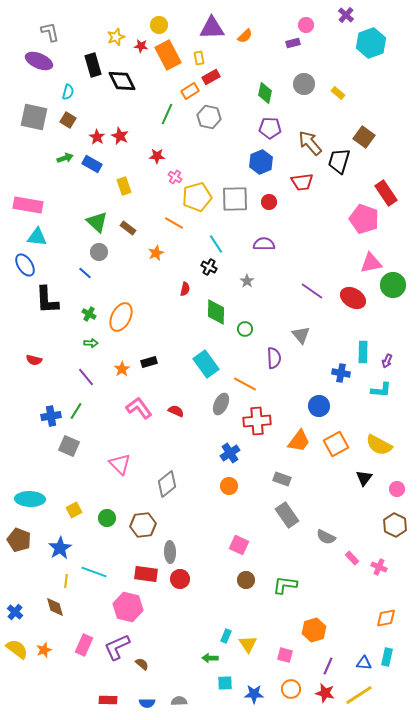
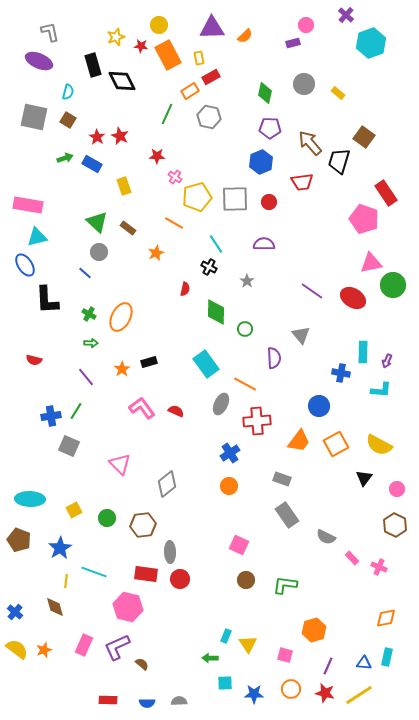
cyan triangle at (37, 237): rotated 20 degrees counterclockwise
pink L-shape at (139, 408): moved 3 px right
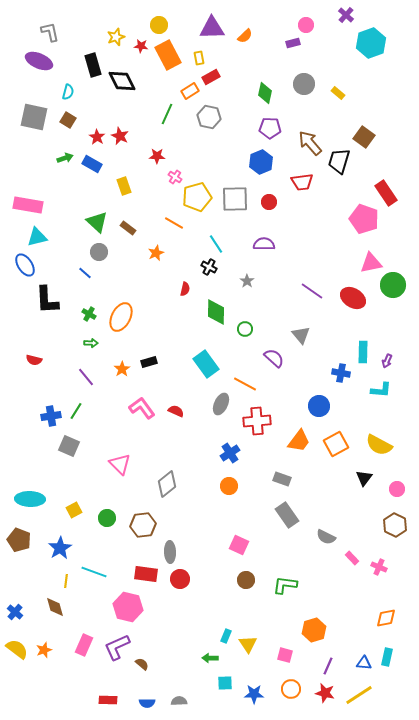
purple semicircle at (274, 358): rotated 45 degrees counterclockwise
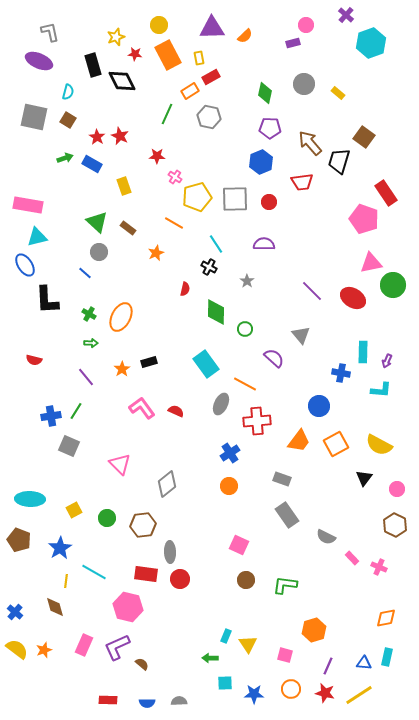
red star at (141, 46): moved 6 px left, 8 px down
purple line at (312, 291): rotated 10 degrees clockwise
cyan line at (94, 572): rotated 10 degrees clockwise
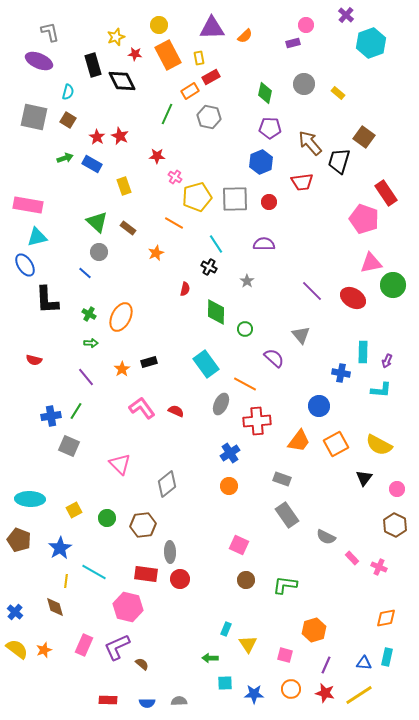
cyan rectangle at (226, 636): moved 7 px up
purple line at (328, 666): moved 2 px left, 1 px up
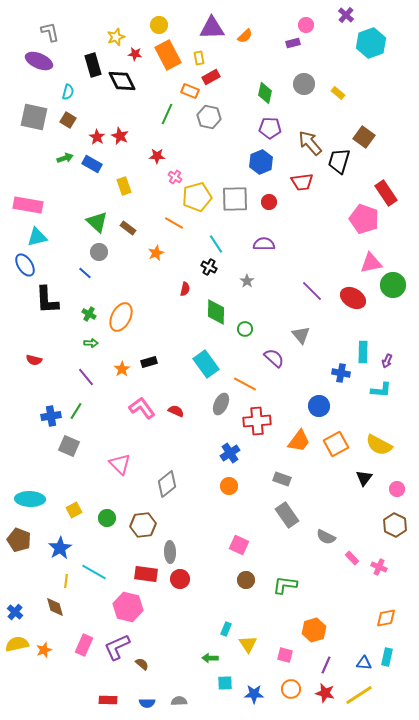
orange rectangle at (190, 91): rotated 54 degrees clockwise
yellow semicircle at (17, 649): moved 5 px up; rotated 50 degrees counterclockwise
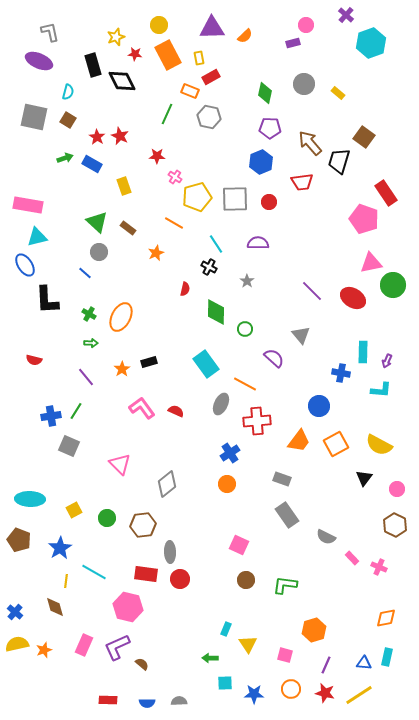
purple semicircle at (264, 244): moved 6 px left, 1 px up
orange circle at (229, 486): moved 2 px left, 2 px up
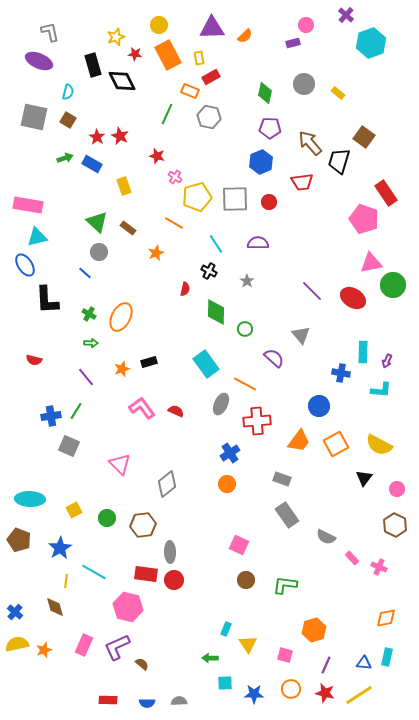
red star at (157, 156): rotated 14 degrees clockwise
black cross at (209, 267): moved 4 px down
orange star at (122, 369): rotated 14 degrees clockwise
red circle at (180, 579): moved 6 px left, 1 px down
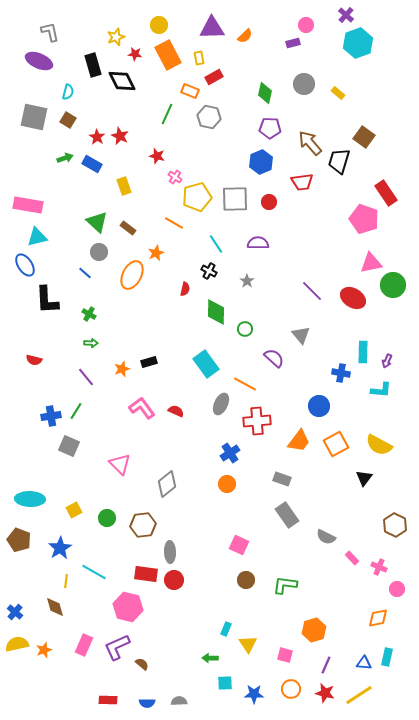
cyan hexagon at (371, 43): moved 13 px left
red rectangle at (211, 77): moved 3 px right
orange ellipse at (121, 317): moved 11 px right, 42 px up
pink circle at (397, 489): moved 100 px down
orange diamond at (386, 618): moved 8 px left
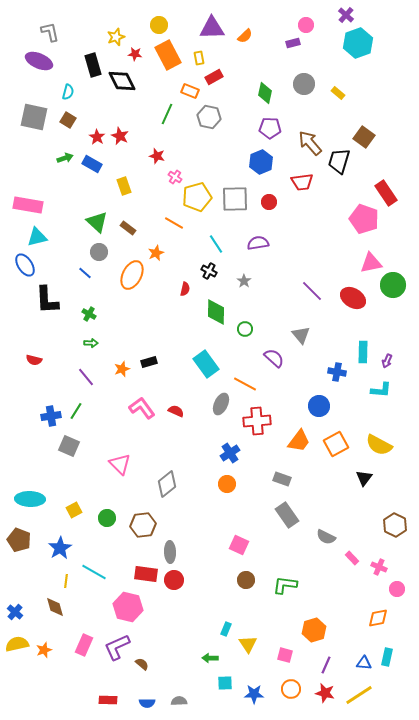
purple semicircle at (258, 243): rotated 10 degrees counterclockwise
gray star at (247, 281): moved 3 px left
blue cross at (341, 373): moved 4 px left, 1 px up
